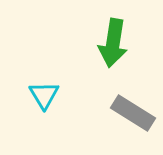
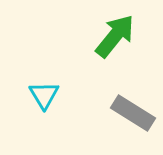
green arrow: moved 2 px right, 7 px up; rotated 150 degrees counterclockwise
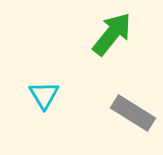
green arrow: moved 3 px left, 2 px up
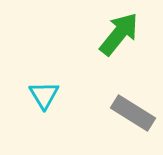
green arrow: moved 7 px right
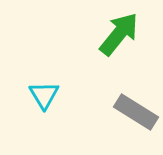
gray rectangle: moved 3 px right, 1 px up
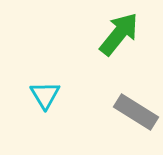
cyan triangle: moved 1 px right
